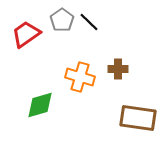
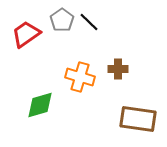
brown rectangle: moved 1 px down
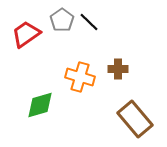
brown rectangle: moved 3 px left; rotated 42 degrees clockwise
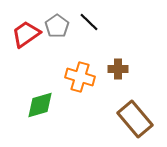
gray pentagon: moved 5 px left, 6 px down
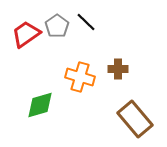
black line: moved 3 px left
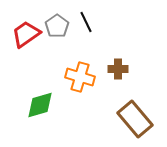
black line: rotated 20 degrees clockwise
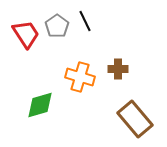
black line: moved 1 px left, 1 px up
red trapezoid: rotated 92 degrees clockwise
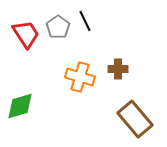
gray pentagon: moved 1 px right, 1 px down
green diamond: moved 20 px left, 1 px down
